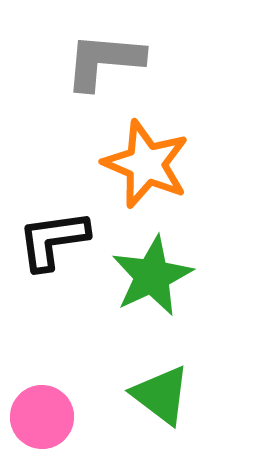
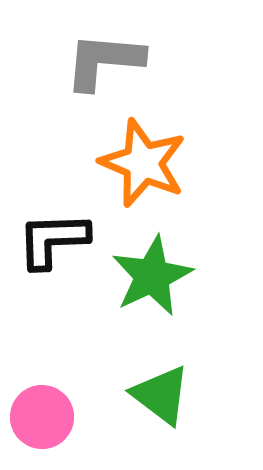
orange star: moved 3 px left, 1 px up
black L-shape: rotated 6 degrees clockwise
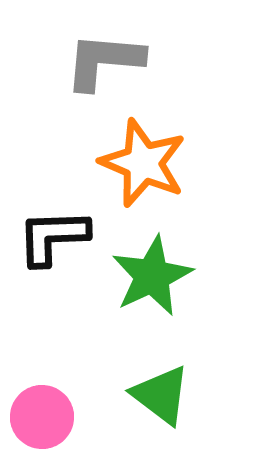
black L-shape: moved 3 px up
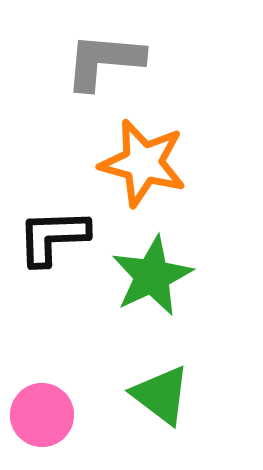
orange star: rotated 8 degrees counterclockwise
pink circle: moved 2 px up
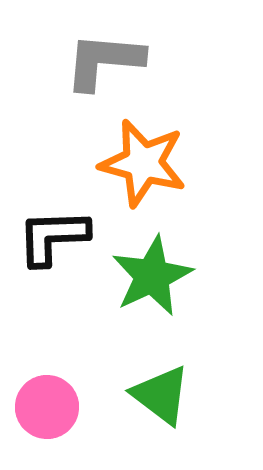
pink circle: moved 5 px right, 8 px up
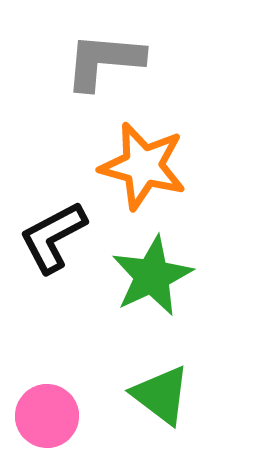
orange star: moved 3 px down
black L-shape: rotated 26 degrees counterclockwise
pink circle: moved 9 px down
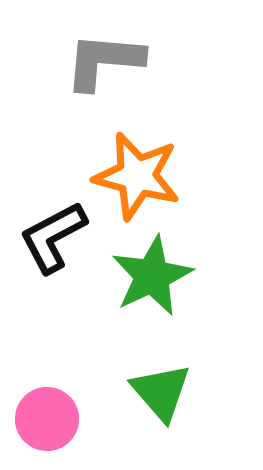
orange star: moved 6 px left, 10 px down
green triangle: moved 3 px up; rotated 12 degrees clockwise
pink circle: moved 3 px down
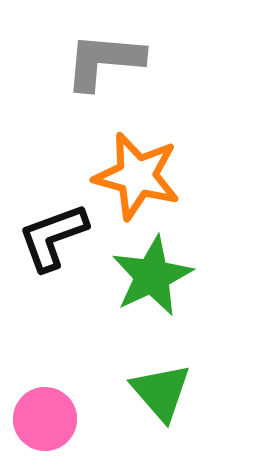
black L-shape: rotated 8 degrees clockwise
pink circle: moved 2 px left
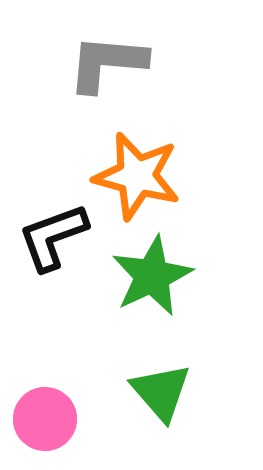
gray L-shape: moved 3 px right, 2 px down
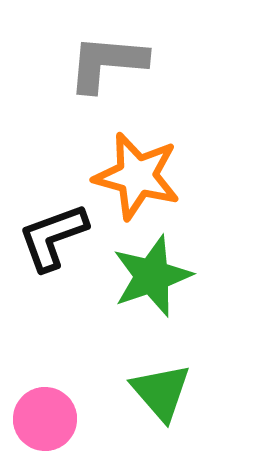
green star: rotated 6 degrees clockwise
